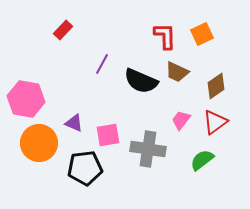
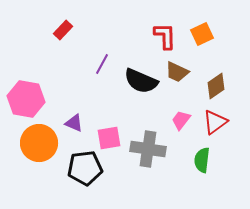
pink square: moved 1 px right, 3 px down
green semicircle: rotated 45 degrees counterclockwise
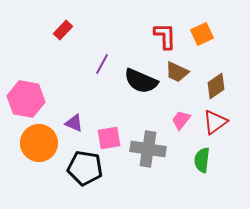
black pentagon: rotated 16 degrees clockwise
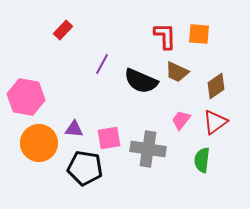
orange square: moved 3 px left; rotated 30 degrees clockwise
pink hexagon: moved 2 px up
purple triangle: moved 6 px down; rotated 18 degrees counterclockwise
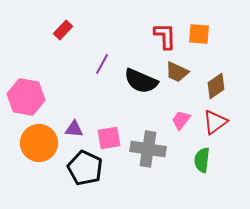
black pentagon: rotated 16 degrees clockwise
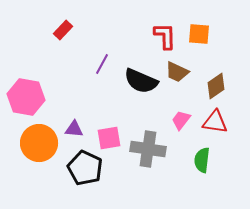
red triangle: rotated 44 degrees clockwise
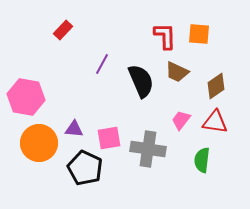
black semicircle: rotated 136 degrees counterclockwise
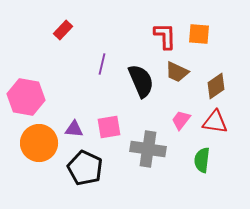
purple line: rotated 15 degrees counterclockwise
pink square: moved 11 px up
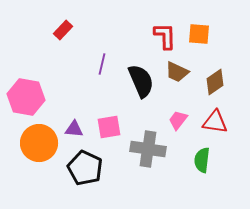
brown diamond: moved 1 px left, 4 px up
pink trapezoid: moved 3 px left
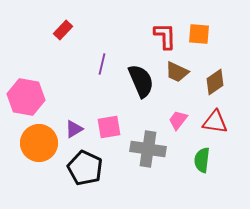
purple triangle: rotated 36 degrees counterclockwise
